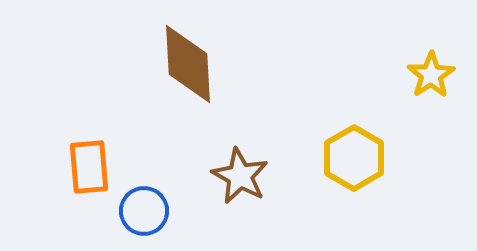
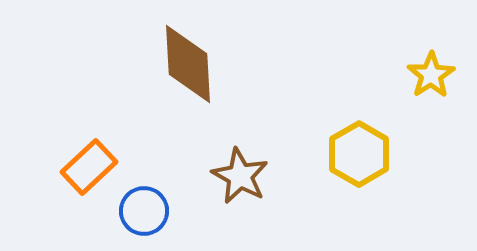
yellow hexagon: moved 5 px right, 4 px up
orange rectangle: rotated 52 degrees clockwise
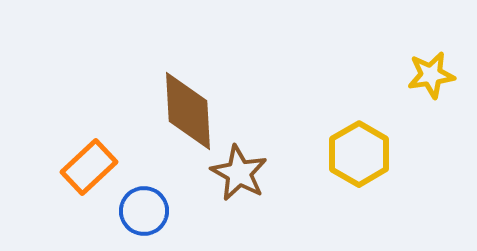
brown diamond: moved 47 px down
yellow star: rotated 24 degrees clockwise
brown star: moved 1 px left, 3 px up
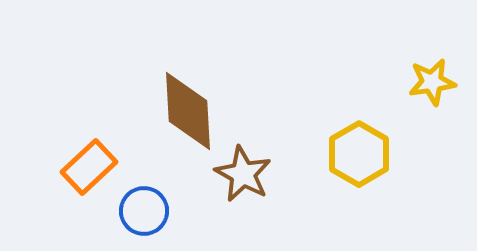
yellow star: moved 1 px right, 7 px down
brown star: moved 4 px right, 1 px down
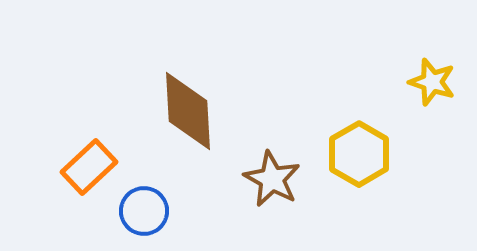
yellow star: rotated 27 degrees clockwise
brown star: moved 29 px right, 5 px down
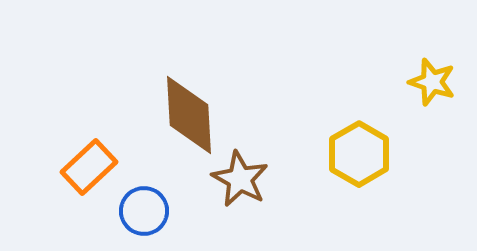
brown diamond: moved 1 px right, 4 px down
brown star: moved 32 px left
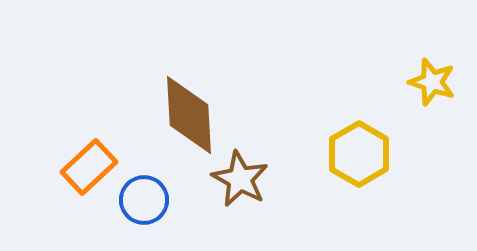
blue circle: moved 11 px up
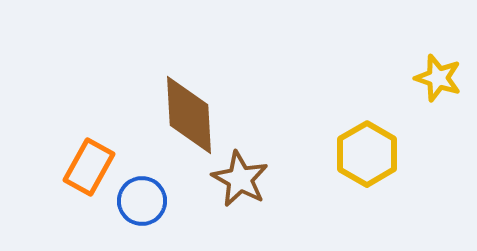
yellow star: moved 6 px right, 4 px up
yellow hexagon: moved 8 px right
orange rectangle: rotated 18 degrees counterclockwise
blue circle: moved 2 px left, 1 px down
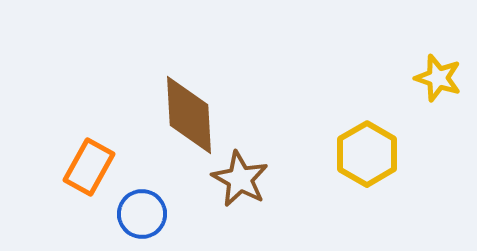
blue circle: moved 13 px down
